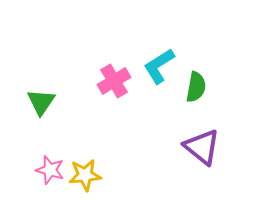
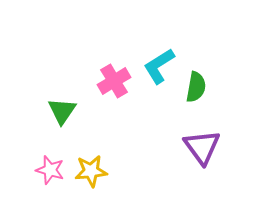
green triangle: moved 21 px right, 9 px down
purple triangle: rotated 15 degrees clockwise
yellow star: moved 6 px right, 4 px up
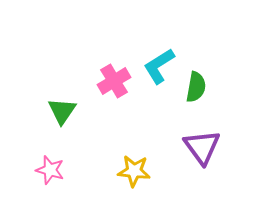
yellow star: moved 43 px right; rotated 12 degrees clockwise
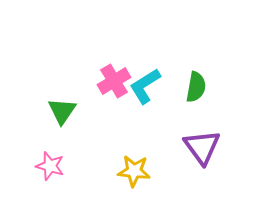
cyan L-shape: moved 14 px left, 20 px down
pink star: moved 4 px up
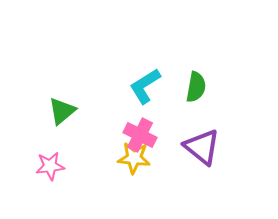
pink cross: moved 26 px right, 54 px down; rotated 32 degrees counterclockwise
green triangle: rotated 16 degrees clockwise
purple triangle: rotated 15 degrees counterclockwise
pink star: rotated 24 degrees counterclockwise
yellow star: moved 13 px up
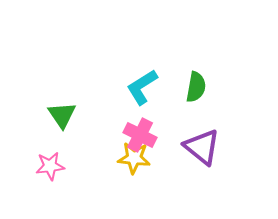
cyan L-shape: moved 3 px left, 1 px down
green triangle: moved 4 px down; rotated 24 degrees counterclockwise
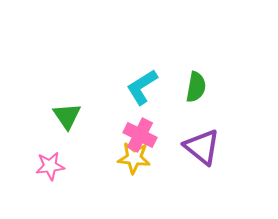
green triangle: moved 5 px right, 1 px down
